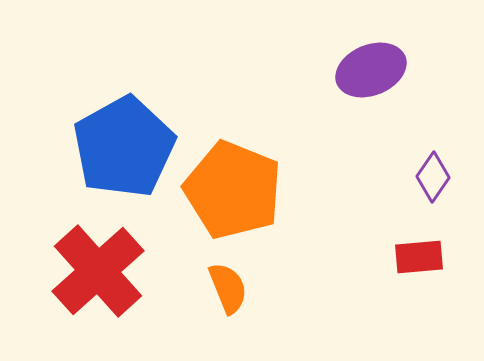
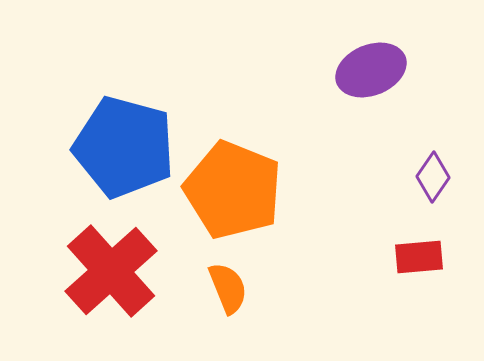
blue pentagon: rotated 28 degrees counterclockwise
red cross: moved 13 px right
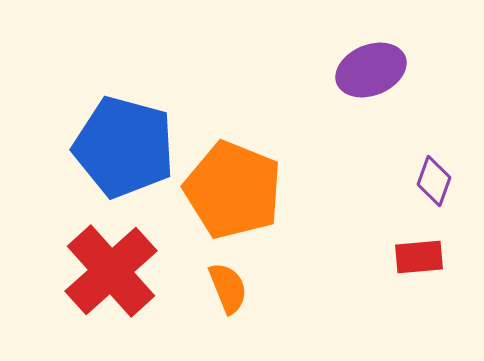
purple diamond: moved 1 px right, 4 px down; rotated 15 degrees counterclockwise
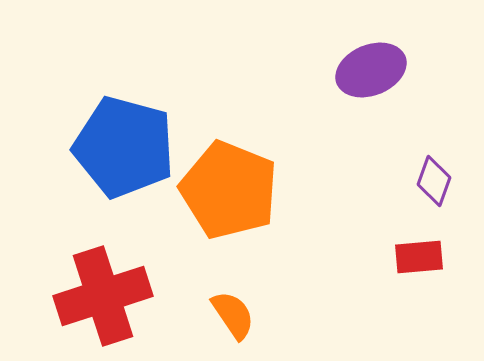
orange pentagon: moved 4 px left
red cross: moved 8 px left, 25 px down; rotated 24 degrees clockwise
orange semicircle: moved 5 px right, 27 px down; rotated 12 degrees counterclockwise
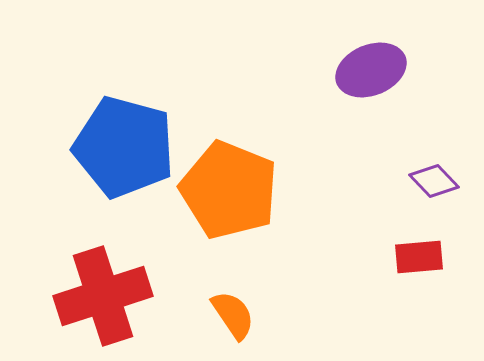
purple diamond: rotated 63 degrees counterclockwise
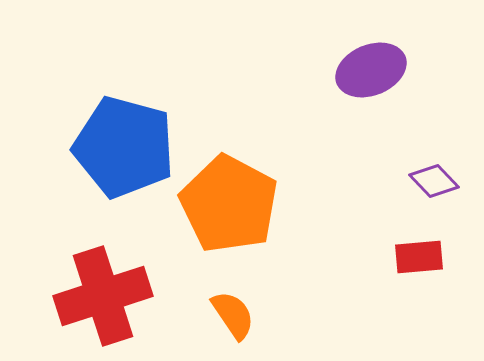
orange pentagon: moved 14 px down; rotated 6 degrees clockwise
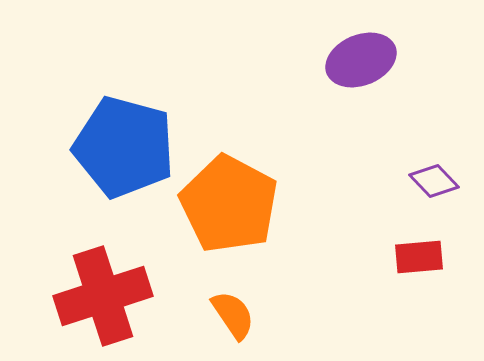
purple ellipse: moved 10 px left, 10 px up
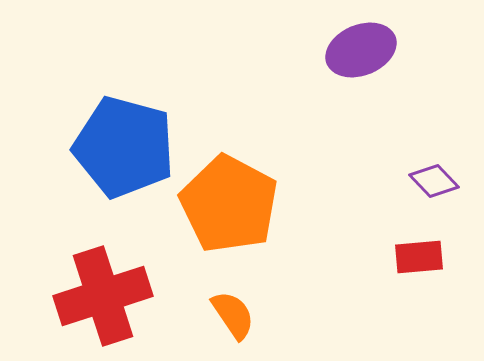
purple ellipse: moved 10 px up
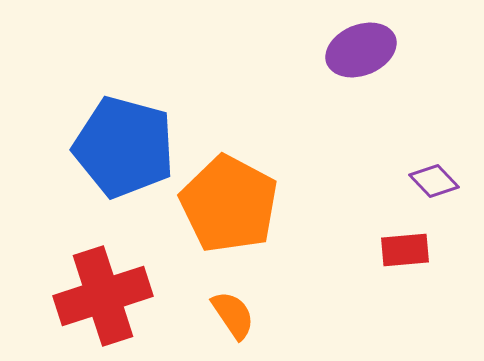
red rectangle: moved 14 px left, 7 px up
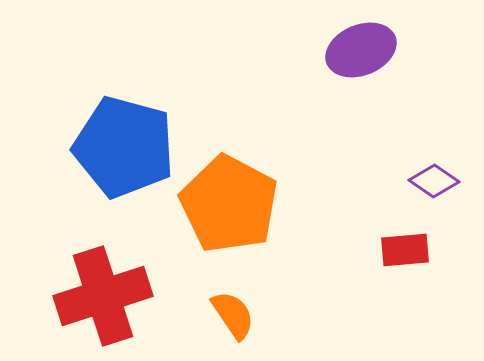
purple diamond: rotated 12 degrees counterclockwise
